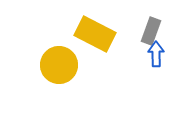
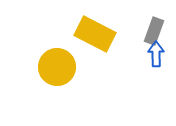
gray rectangle: moved 3 px right
yellow circle: moved 2 px left, 2 px down
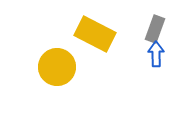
gray rectangle: moved 1 px right, 2 px up
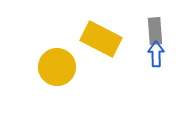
gray rectangle: moved 2 px down; rotated 24 degrees counterclockwise
yellow rectangle: moved 6 px right, 5 px down
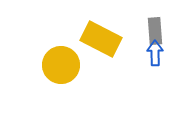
blue arrow: moved 1 px left, 1 px up
yellow circle: moved 4 px right, 2 px up
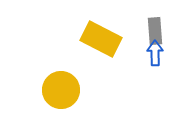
yellow circle: moved 25 px down
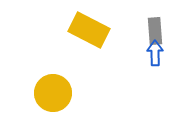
yellow rectangle: moved 12 px left, 9 px up
yellow circle: moved 8 px left, 3 px down
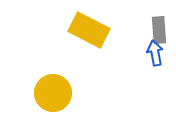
gray rectangle: moved 4 px right, 1 px up
blue arrow: rotated 10 degrees counterclockwise
